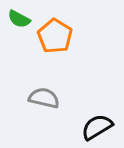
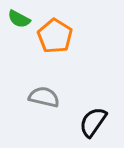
gray semicircle: moved 1 px up
black semicircle: moved 4 px left, 5 px up; rotated 24 degrees counterclockwise
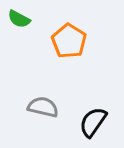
orange pentagon: moved 14 px right, 5 px down
gray semicircle: moved 1 px left, 10 px down
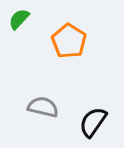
green semicircle: rotated 105 degrees clockwise
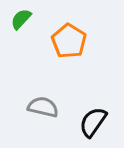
green semicircle: moved 2 px right
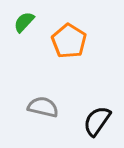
green semicircle: moved 3 px right, 3 px down
black semicircle: moved 4 px right, 1 px up
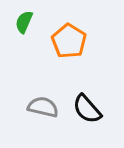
green semicircle: rotated 20 degrees counterclockwise
black semicircle: moved 10 px left, 12 px up; rotated 76 degrees counterclockwise
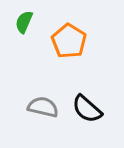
black semicircle: rotated 8 degrees counterclockwise
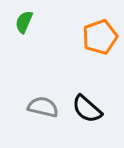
orange pentagon: moved 31 px right, 4 px up; rotated 20 degrees clockwise
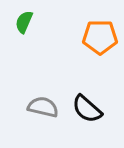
orange pentagon: rotated 20 degrees clockwise
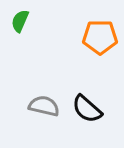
green semicircle: moved 4 px left, 1 px up
gray semicircle: moved 1 px right, 1 px up
